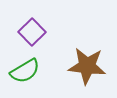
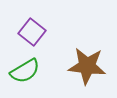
purple square: rotated 8 degrees counterclockwise
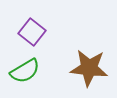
brown star: moved 2 px right, 2 px down
